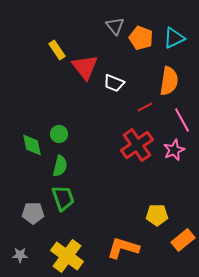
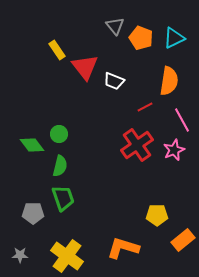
white trapezoid: moved 2 px up
green diamond: rotated 25 degrees counterclockwise
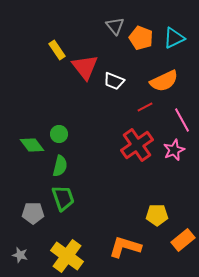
orange semicircle: moved 5 px left; rotated 56 degrees clockwise
orange L-shape: moved 2 px right, 1 px up
gray star: rotated 14 degrees clockwise
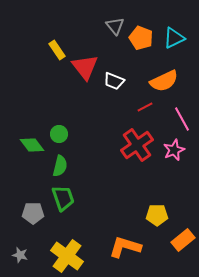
pink line: moved 1 px up
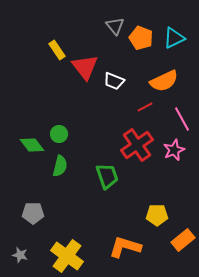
green trapezoid: moved 44 px right, 22 px up
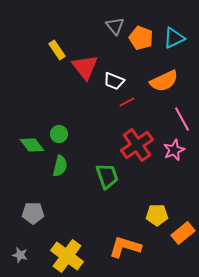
red line: moved 18 px left, 5 px up
orange rectangle: moved 7 px up
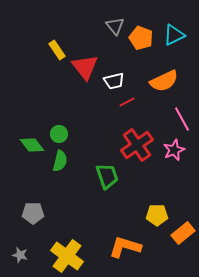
cyan triangle: moved 3 px up
white trapezoid: rotated 35 degrees counterclockwise
green semicircle: moved 5 px up
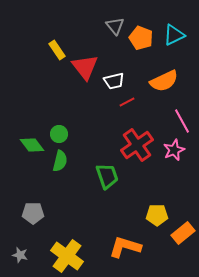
pink line: moved 2 px down
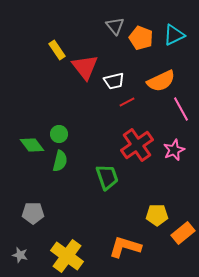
orange semicircle: moved 3 px left
pink line: moved 1 px left, 12 px up
green trapezoid: moved 1 px down
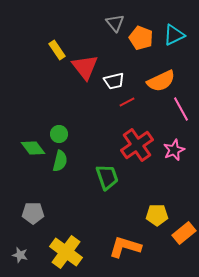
gray triangle: moved 3 px up
green diamond: moved 1 px right, 3 px down
orange rectangle: moved 1 px right
yellow cross: moved 1 px left, 4 px up
